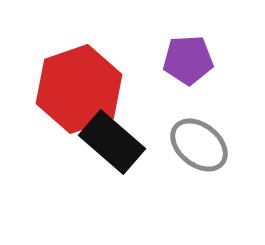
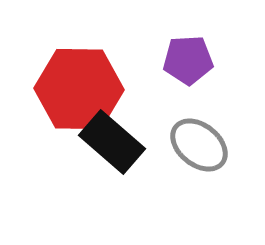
red hexagon: rotated 20 degrees clockwise
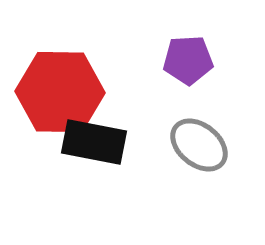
red hexagon: moved 19 px left, 3 px down
black rectangle: moved 18 px left; rotated 30 degrees counterclockwise
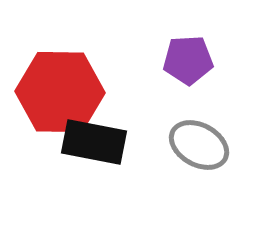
gray ellipse: rotated 10 degrees counterclockwise
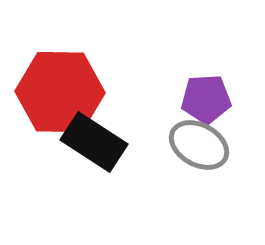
purple pentagon: moved 18 px right, 39 px down
black rectangle: rotated 22 degrees clockwise
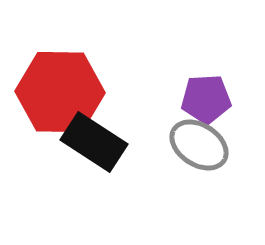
gray ellipse: rotated 4 degrees clockwise
